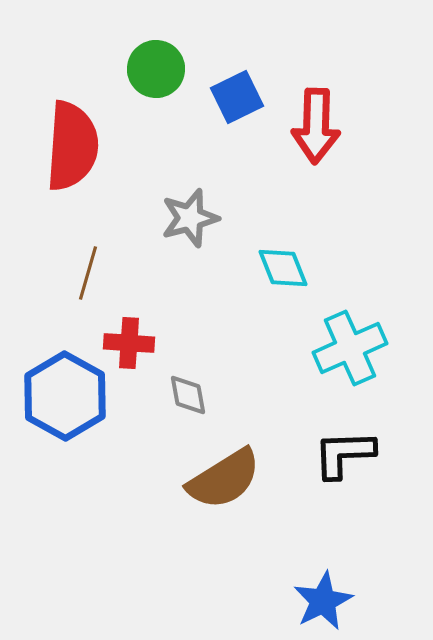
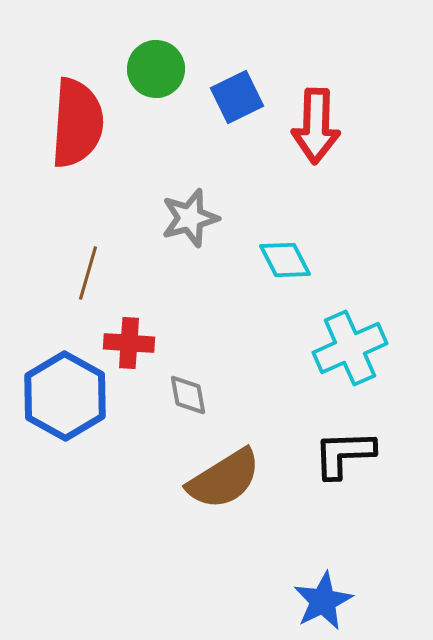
red semicircle: moved 5 px right, 23 px up
cyan diamond: moved 2 px right, 8 px up; rotated 6 degrees counterclockwise
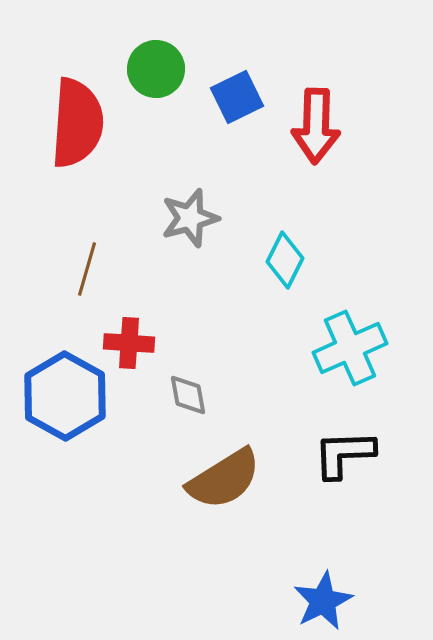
cyan diamond: rotated 54 degrees clockwise
brown line: moved 1 px left, 4 px up
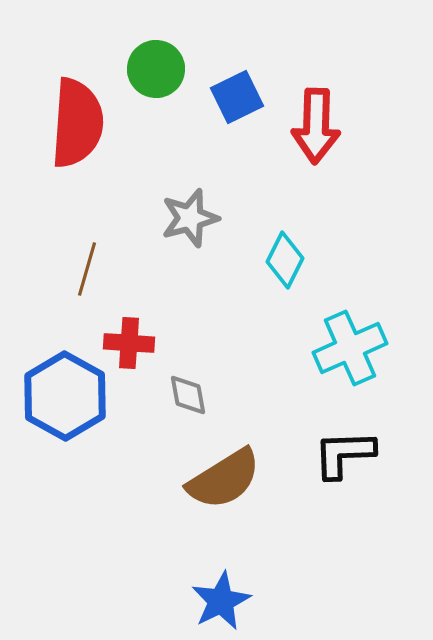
blue star: moved 102 px left
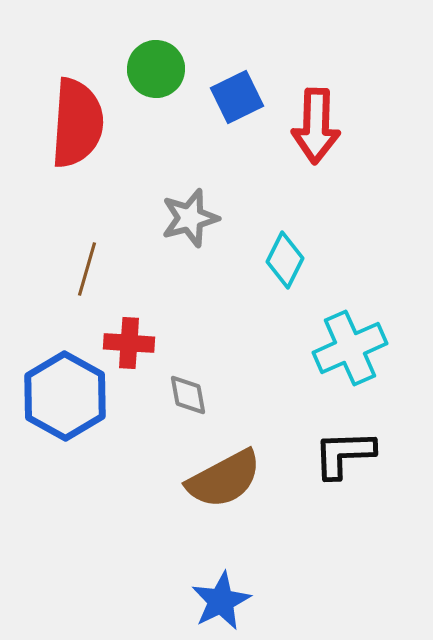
brown semicircle: rotated 4 degrees clockwise
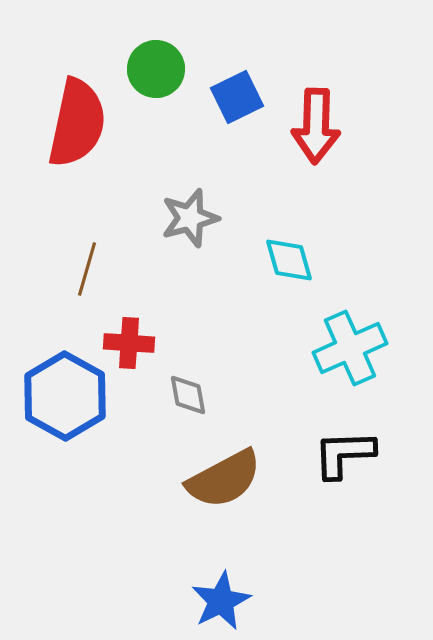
red semicircle: rotated 8 degrees clockwise
cyan diamond: moved 4 px right; rotated 42 degrees counterclockwise
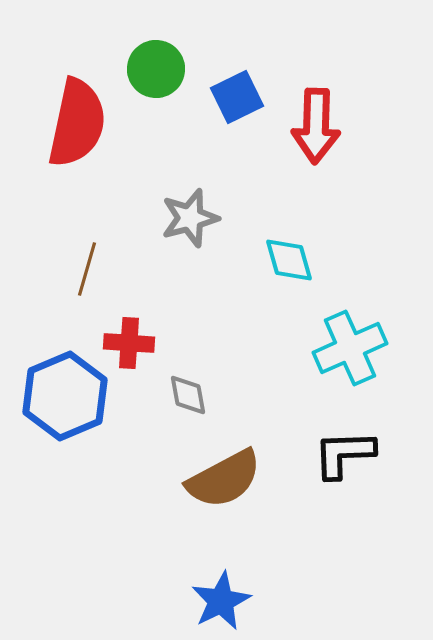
blue hexagon: rotated 8 degrees clockwise
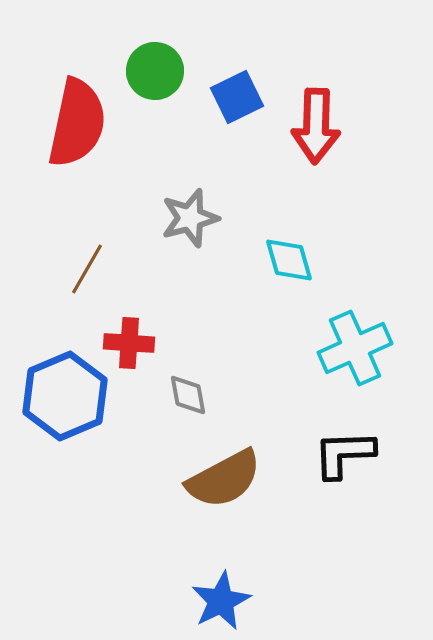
green circle: moved 1 px left, 2 px down
brown line: rotated 14 degrees clockwise
cyan cross: moved 5 px right
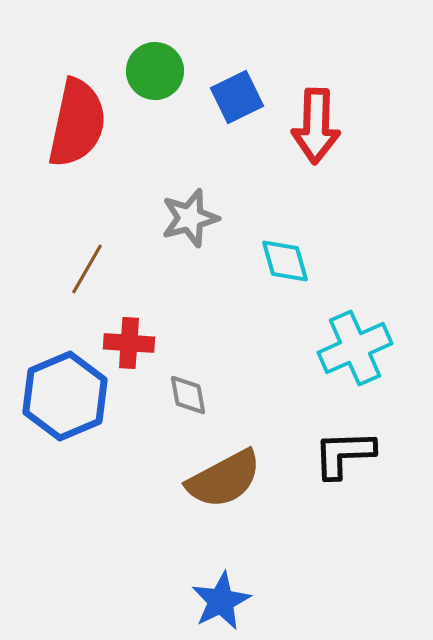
cyan diamond: moved 4 px left, 1 px down
